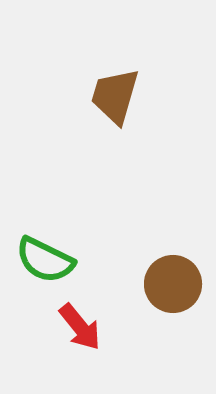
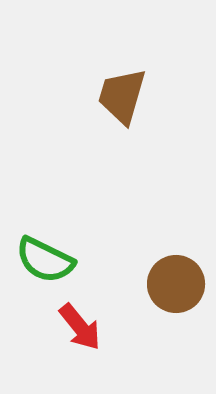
brown trapezoid: moved 7 px right
brown circle: moved 3 px right
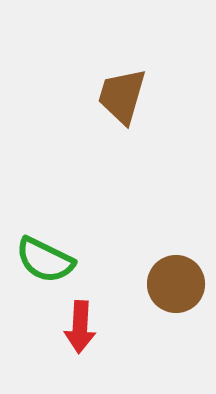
red arrow: rotated 42 degrees clockwise
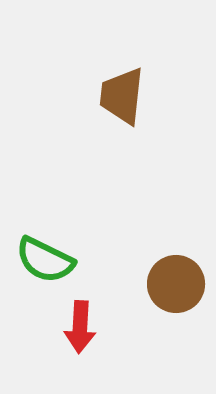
brown trapezoid: rotated 10 degrees counterclockwise
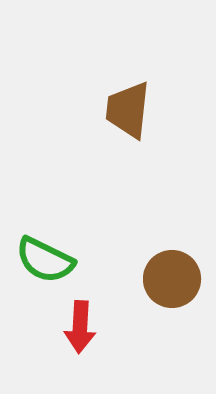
brown trapezoid: moved 6 px right, 14 px down
brown circle: moved 4 px left, 5 px up
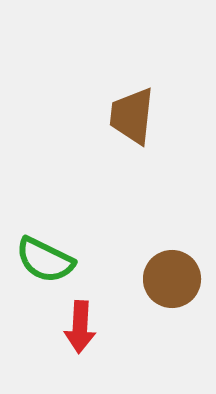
brown trapezoid: moved 4 px right, 6 px down
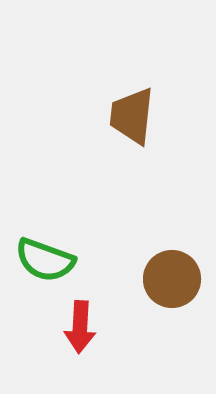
green semicircle: rotated 6 degrees counterclockwise
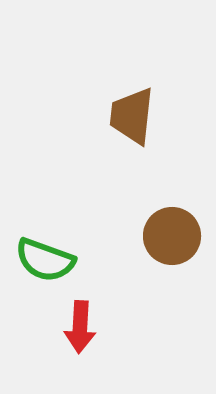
brown circle: moved 43 px up
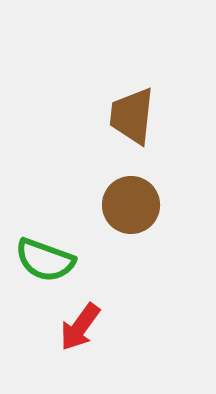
brown circle: moved 41 px left, 31 px up
red arrow: rotated 33 degrees clockwise
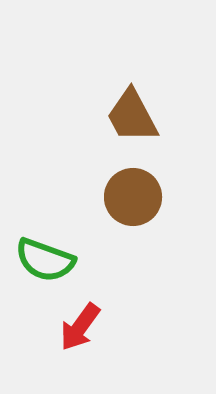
brown trapezoid: rotated 34 degrees counterclockwise
brown circle: moved 2 px right, 8 px up
